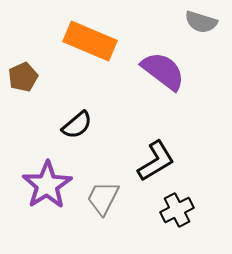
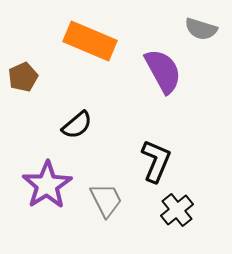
gray semicircle: moved 7 px down
purple semicircle: rotated 24 degrees clockwise
black L-shape: rotated 36 degrees counterclockwise
gray trapezoid: moved 3 px right, 2 px down; rotated 126 degrees clockwise
black cross: rotated 12 degrees counterclockwise
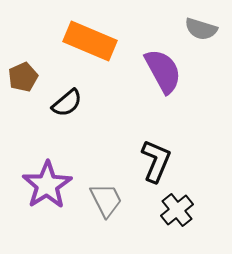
black semicircle: moved 10 px left, 22 px up
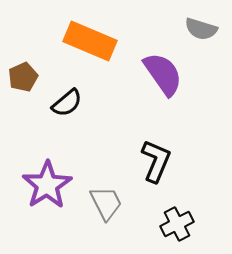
purple semicircle: moved 3 px down; rotated 6 degrees counterclockwise
gray trapezoid: moved 3 px down
black cross: moved 14 px down; rotated 12 degrees clockwise
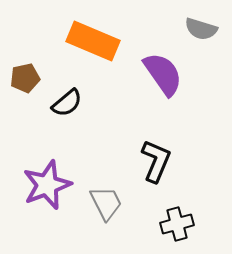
orange rectangle: moved 3 px right
brown pentagon: moved 2 px right, 1 px down; rotated 12 degrees clockwise
purple star: rotated 12 degrees clockwise
black cross: rotated 12 degrees clockwise
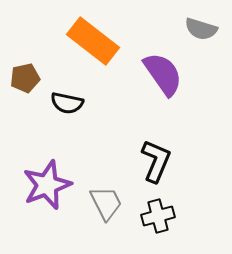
orange rectangle: rotated 15 degrees clockwise
black semicircle: rotated 52 degrees clockwise
black cross: moved 19 px left, 8 px up
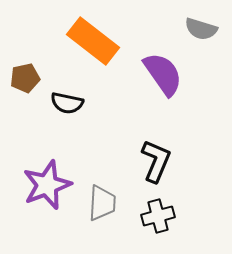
gray trapezoid: moved 4 px left; rotated 30 degrees clockwise
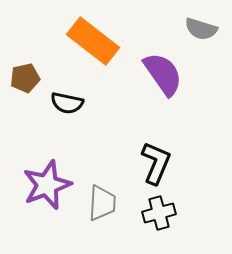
black L-shape: moved 2 px down
black cross: moved 1 px right, 3 px up
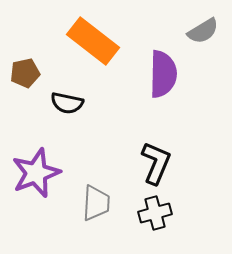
gray semicircle: moved 2 px right, 2 px down; rotated 48 degrees counterclockwise
purple semicircle: rotated 36 degrees clockwise
brown pentagon: moved 5 px up
purple star: moved 11 px left, 12 px up
gray trapezoid: moved 6 px left
black cross: moved 4 px left
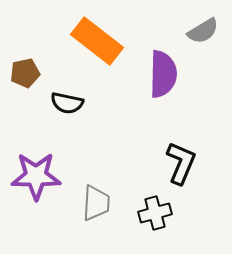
orange rectangle: moved 4 px right
black L-shape: moved 25 px right
purple star: moved 3 px down; rotated 21 degrees clockwise
